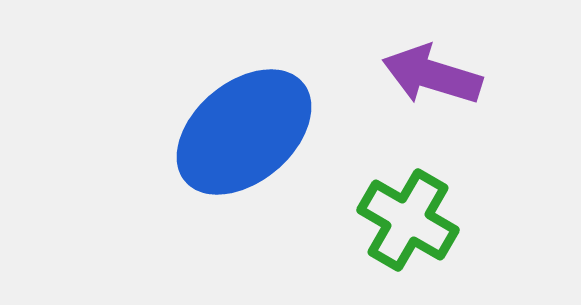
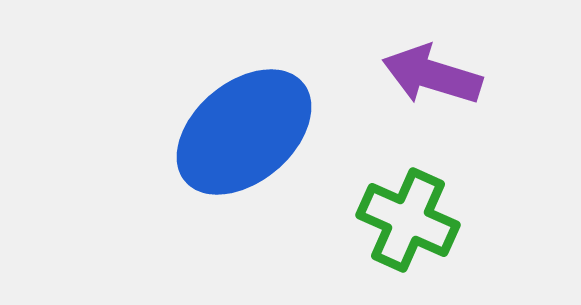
green cross: rotated 6 degrees counterclockwise
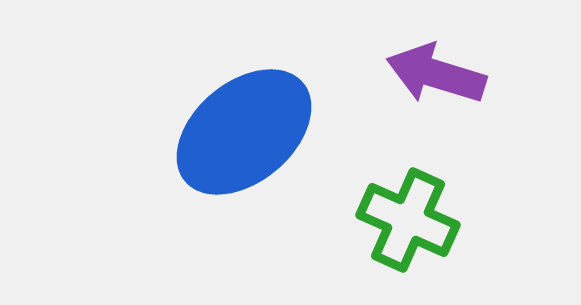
purple arrow: moved 4 px right, 1 px up
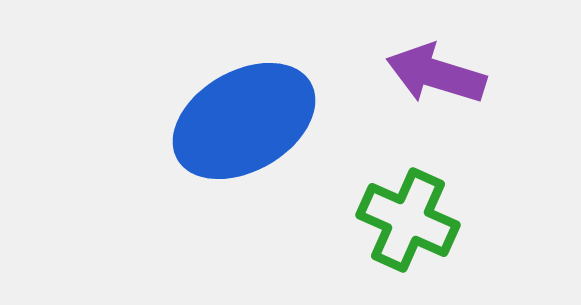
blue ellipse: moved 11 px up; rotated 10 degrees clockwise
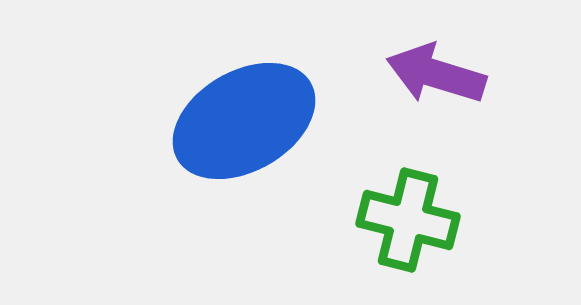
green cross: rotated 10 degrees counterclockwise
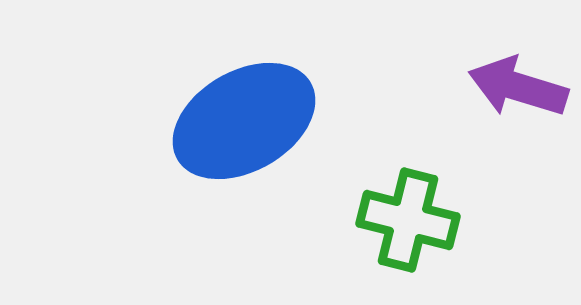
purple arrow: moved 82 px right, 13 px down
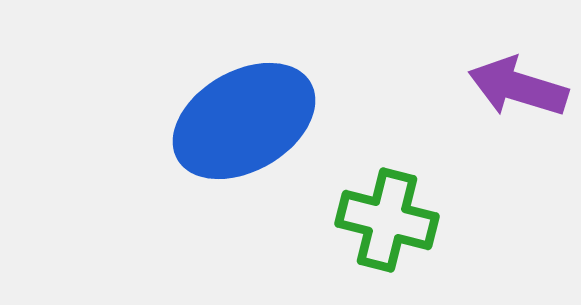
green cross: moved 21 px left
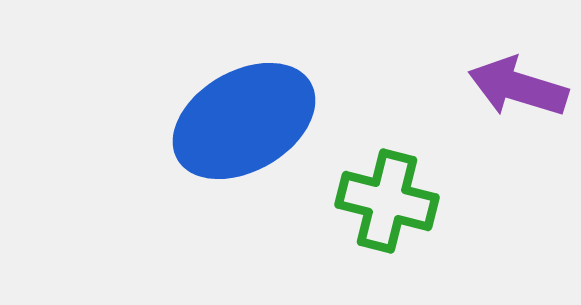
green cross: moved 19 px up
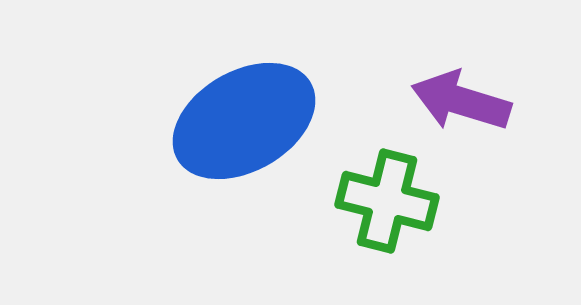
purple arrow: moved 57 px left, 14 px down
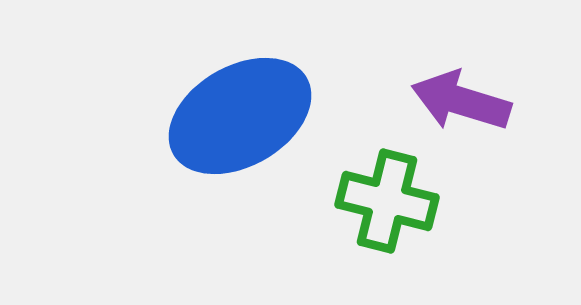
blue ellipse: moved 4 px left, 5 px up
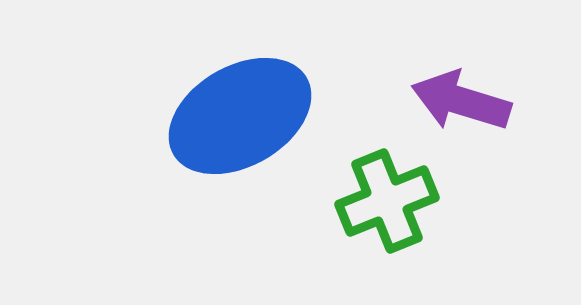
green cross: rotated 36 degrees counterclockwise
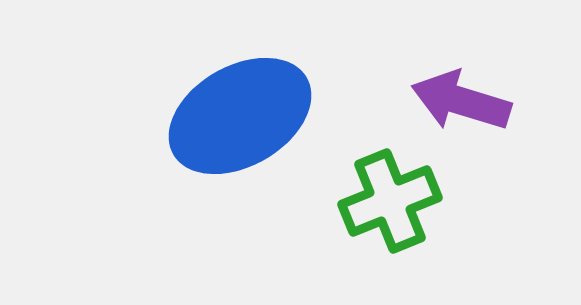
green cross: moved 3 px right
